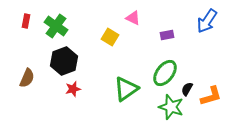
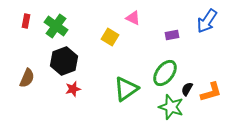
purple rectangle: moved 5 px right
orange L-shape: moved 4 px up
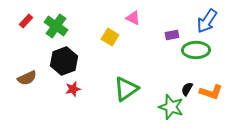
red rectangle: rotated 32 degrees clockwise
green ellipse: moved 31 px right, 23 px up; rotated 52 degrees clockwise
brown semicircle: rotated 42 degrees clockwise
orange L-shape: rotated 35 degrees clockwise
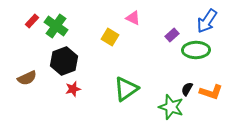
red rectangle: moved 6 px right
purple rectangle: rotated 32 degrees counterclockwise
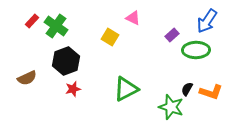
black hexagon: moved 2 px right
green triangle: rotated 8 degrees clockwise
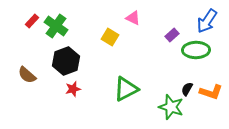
brown semicircle: moved 3 px up; rotated 66 degrees clockwise
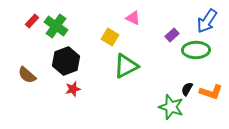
green triangle: moved 23 px up
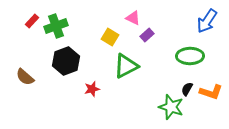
green cross: rotated 35 degrees clockwise
purple rectangle: moved 25 px left
green ellipse: moved 6 px left, 6 px down
brown semicircle: moved 2 px left, 2 px down
red star: moved 19 px right
